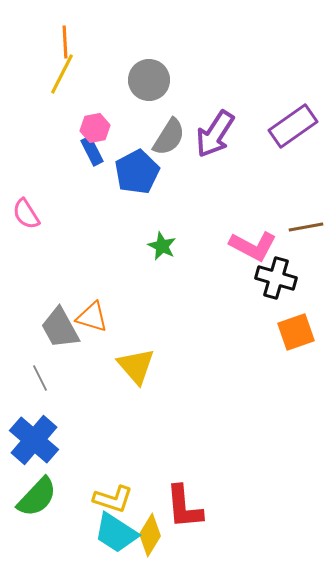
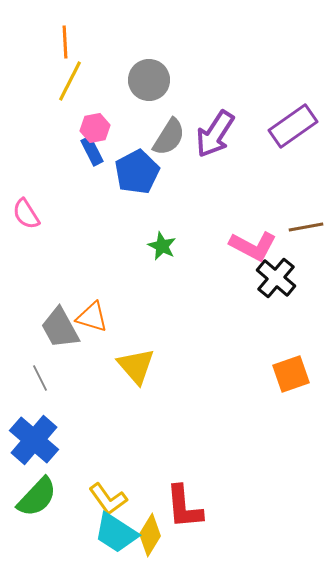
yellow line: moved 8 px right, 7 px down
black cross: rotated 24 degrees clockwise
orange square: moved 5 px left, 42 px down
yellow L-shape: moved 5 px left; rotated 36 degrees clockwise
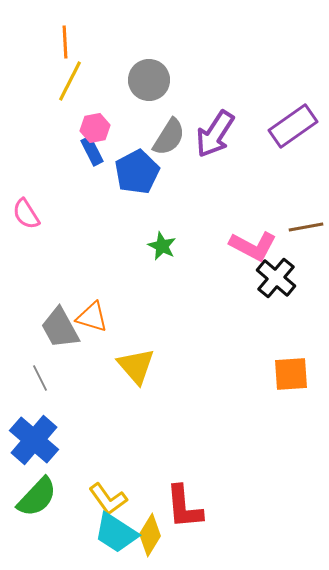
orange square: rotated 15 degrees clockwise
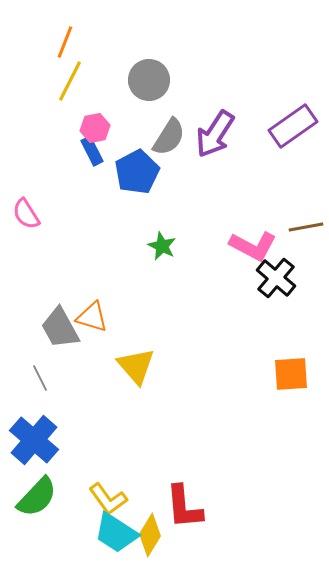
orange line: rotated 24 degrees clockwise
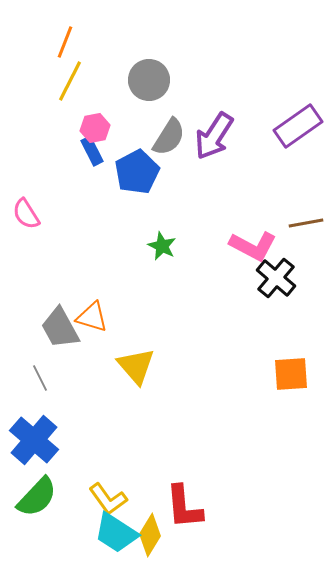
purple rectangle: moved 5 px right
purple arrow: moved 1 px left, 2 px down
brown line: moved 4 px up
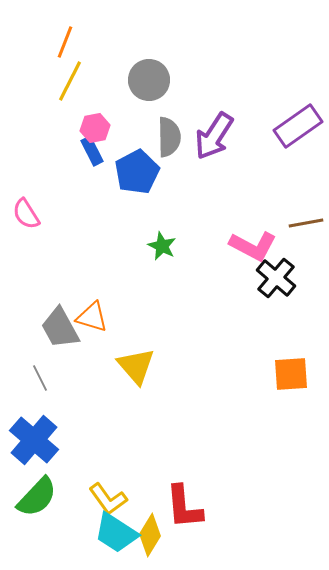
gray semicircle: rotated 33 degrees counterclockwise
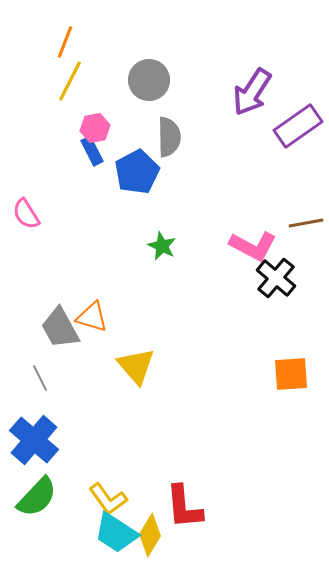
purple arrow: moved 38 px right, 44 px up
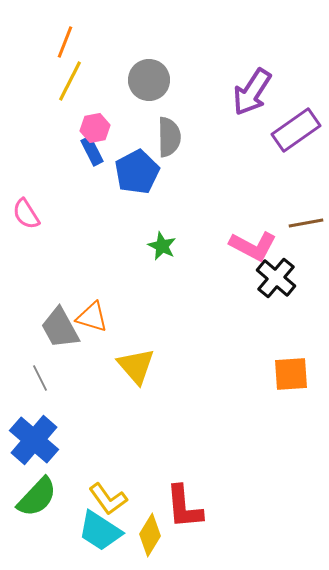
purple rectangle: moved 2 px left, 4 px down
cyan trapezoid: moved 16 px left, 2 px up
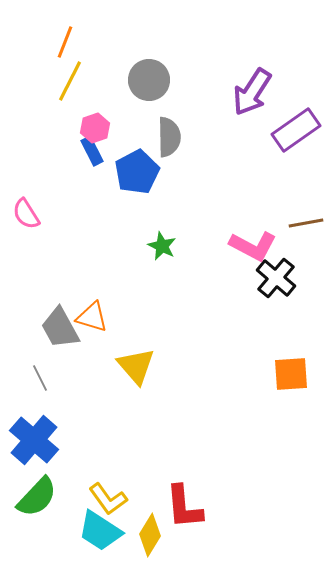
pink hexagon: rotated 8 degrees counterclockwise
